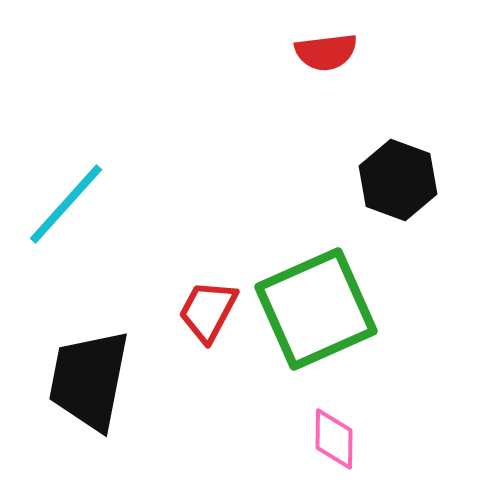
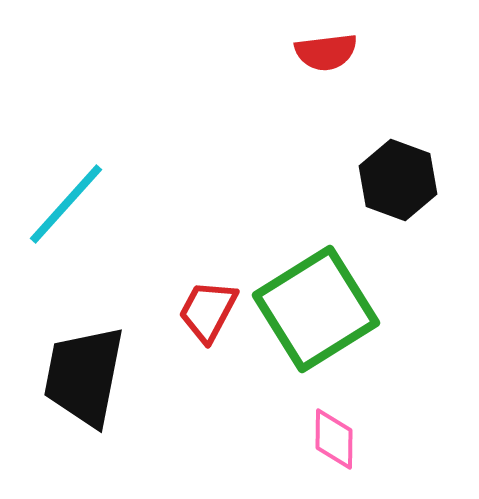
green square: rotated 8 degrees counterclockwise
black trapezoid: moved 5 px left, 4 px up
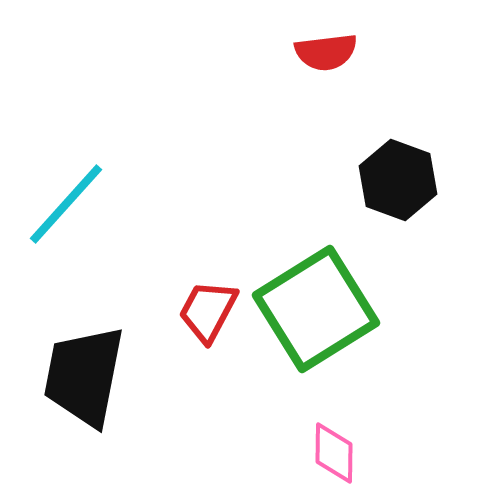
pink diamond: moved 14 px down
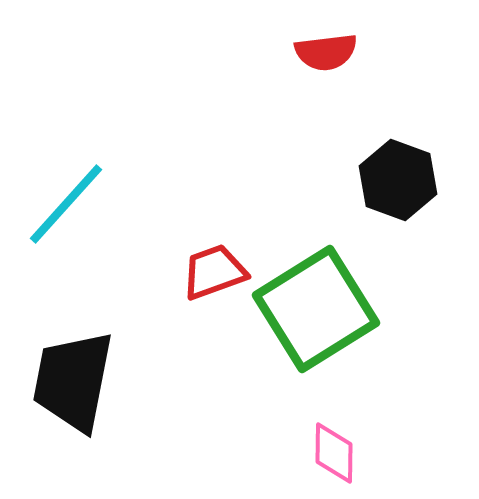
red trapezoid: moved 6 px right, 39 px up; rotated 42 degrees clockwise
black trapezoid: moved 11 px left, 5 px down
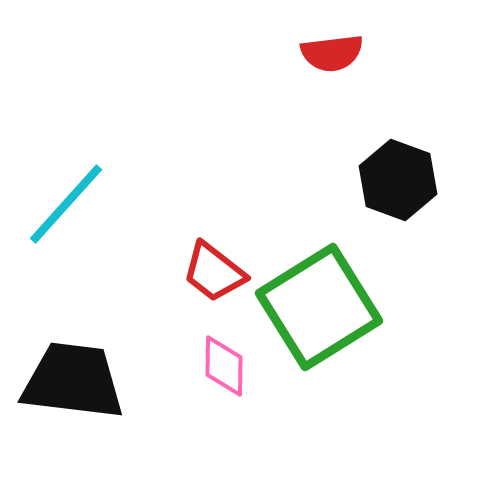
red semicircle: moved 6 px right, 1 px down
red trapezoid: rotated 122 degrees counterclockwise
green square: moved 3 px right, 2 px up
black trapezoid: rotated 86 degrees clockwise
pink diamond: moved 110 px left, 87 px up
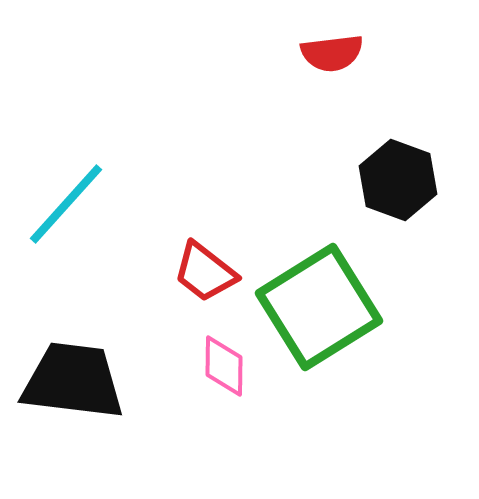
red trapezoid: moved 9 px left
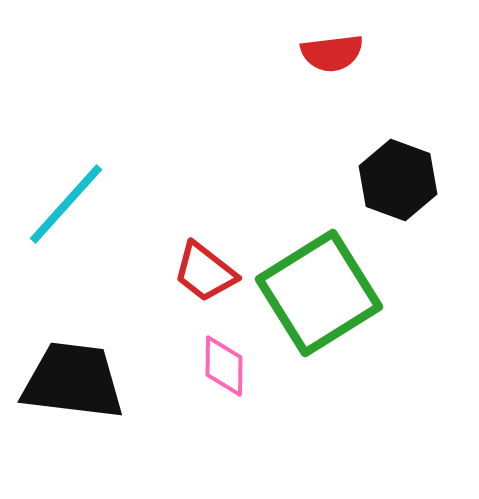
green square: moved 14 px up
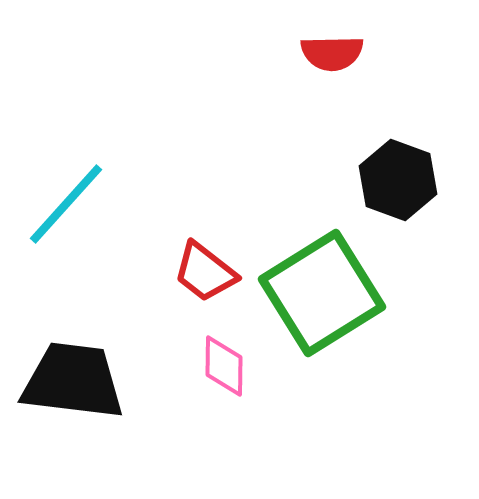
red semicircle: rotated 6 degrees clockwise
green square: moved 3 px right
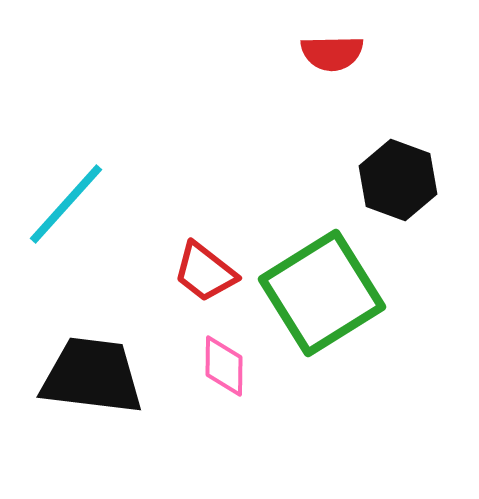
black trapezoid: moved 19 px right, 5 px up
